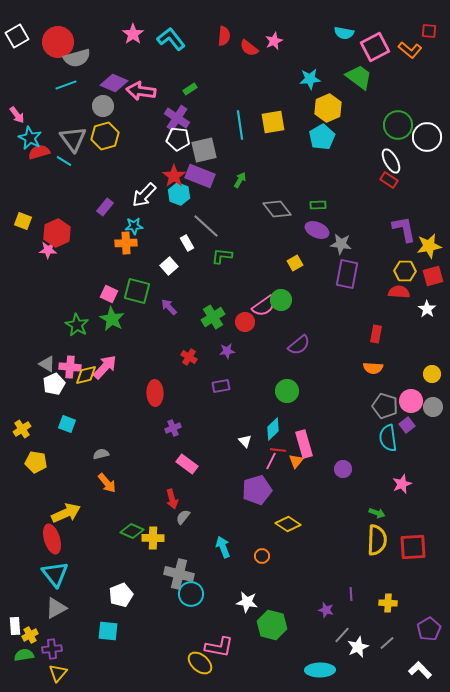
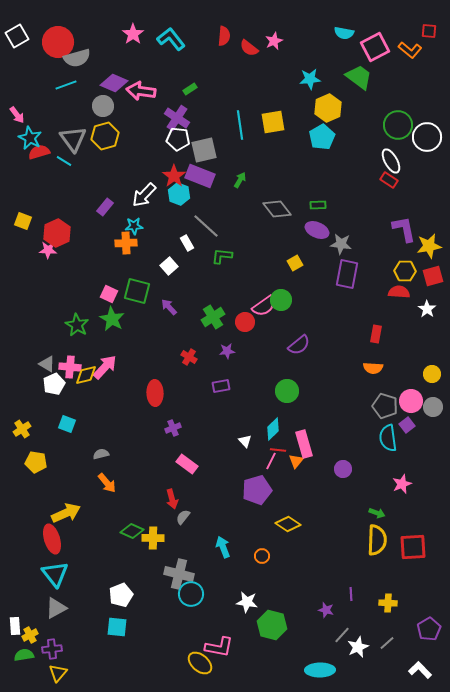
cyan square at (108, 631): moved 9 px right, 4 px up
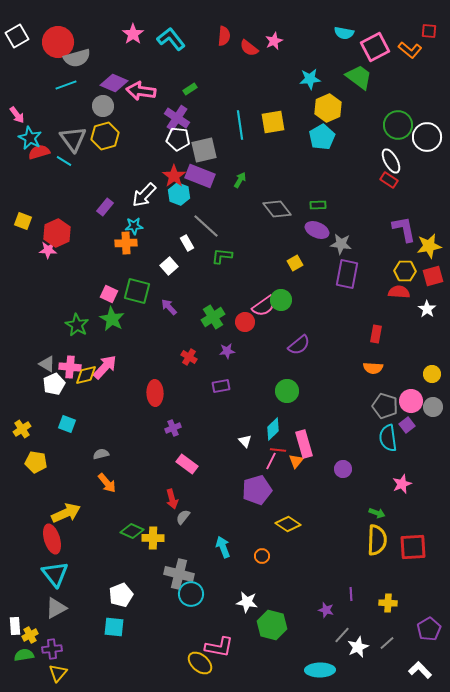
cyan square at (117, 627): moved 3 px left
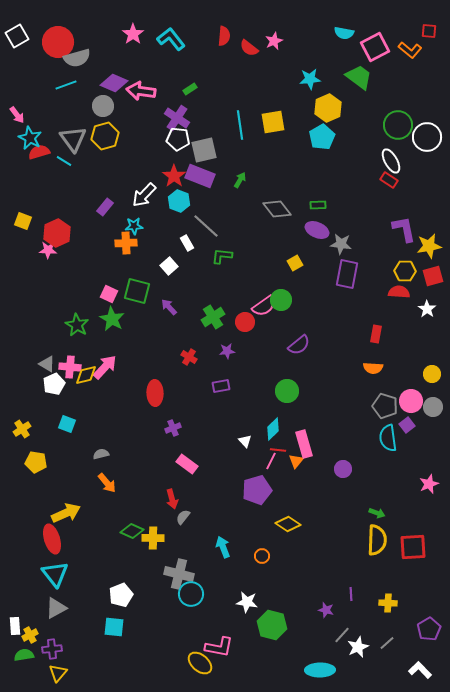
cyan hexagon at (179, 194): moved 7 px down
pink star at (402, 484): moved 27 px right
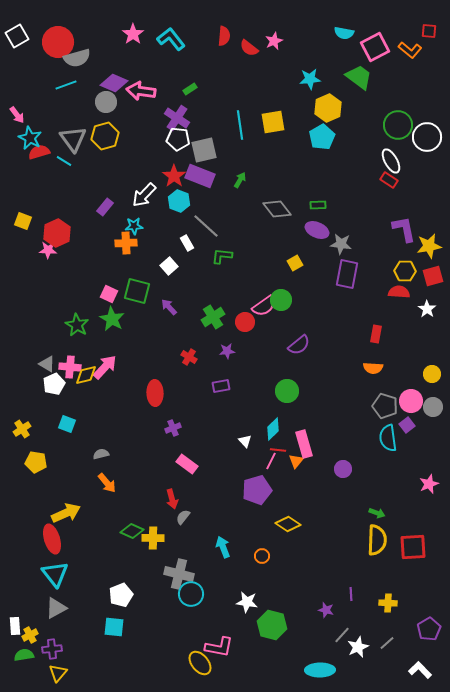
gray circle at (103, 106): moved 3 px right, 4 px up
yellow ellipse at (200, 663): rotated 10 degrees clockwise
